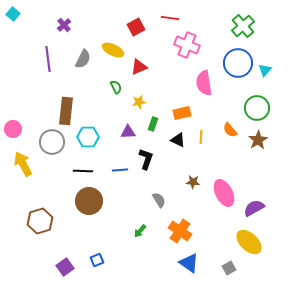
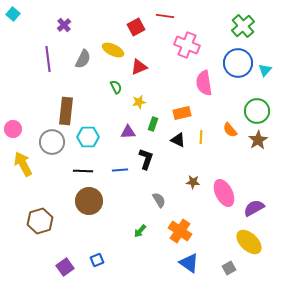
red line at (170, 18): moved 5 px left, 2 px up
green circle at (257, 108): moved 3 px down
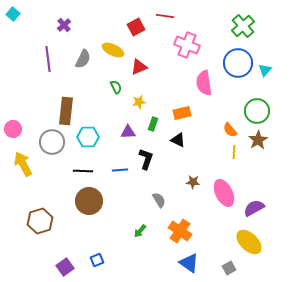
yellow line at (201, 137): moved 33 px right, 15 px down
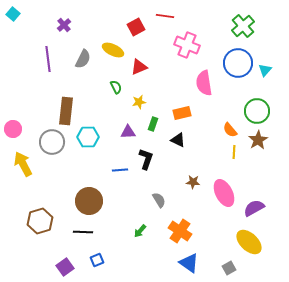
black line at (83, 171): moved 61 px down
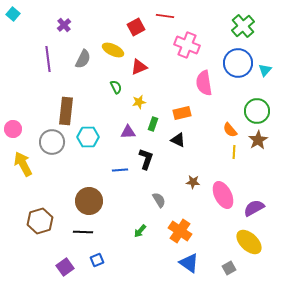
pink ellipse at (224, 193): moved 1 px left, 2 px down
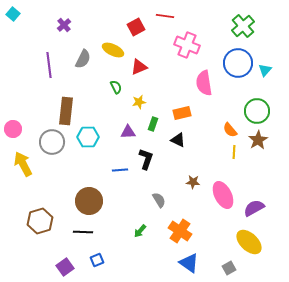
purple line at (48, 59): moved 1 px right, 6 px down
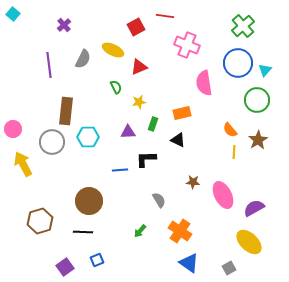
green circle at (257, 111): moved 11 px up
black L-shape at (146, 159): rotated 110 degrees counterclockwise
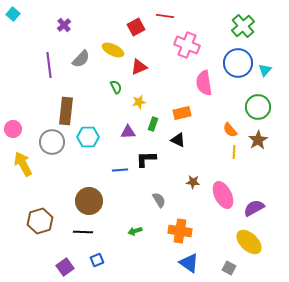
gray semicircle at (83, 59): moved 2 px left; rotated 18 degrees clockwise
green circle at (257, 100): moved 1 px right, 7 px down
green arrow at (140, 231): moved 5 px left; rotated 32 degrees clockwise
orange cross at (180, 231): rotated 25 degrees counterclockwise
gray square at (229, 268): rotated 32 degrees counterclockwise
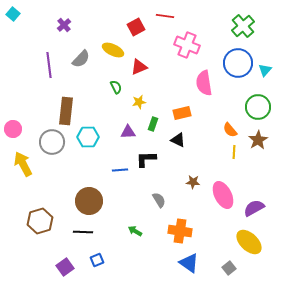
green arrow at (135, 231): rotated 48 degrees clockwise
gray square at (229, 268): rotated 24 degrees clockwise
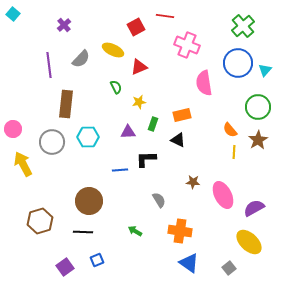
brown rectangle at (66, 111): moved 7 px up
orange rectangle at (182, 113): moved 2 px down
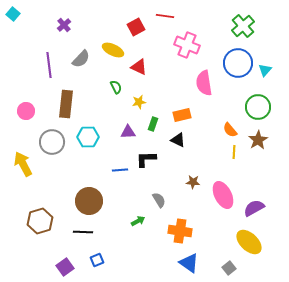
red triangle at (139, 67): rotated 48 degrees clockwise
pink circle at (13, 129): moved 13 px right, 18 px up
green arrow at (135, 231): moved 3 px right, 10 px up; rotated 120 degrees clockwise
